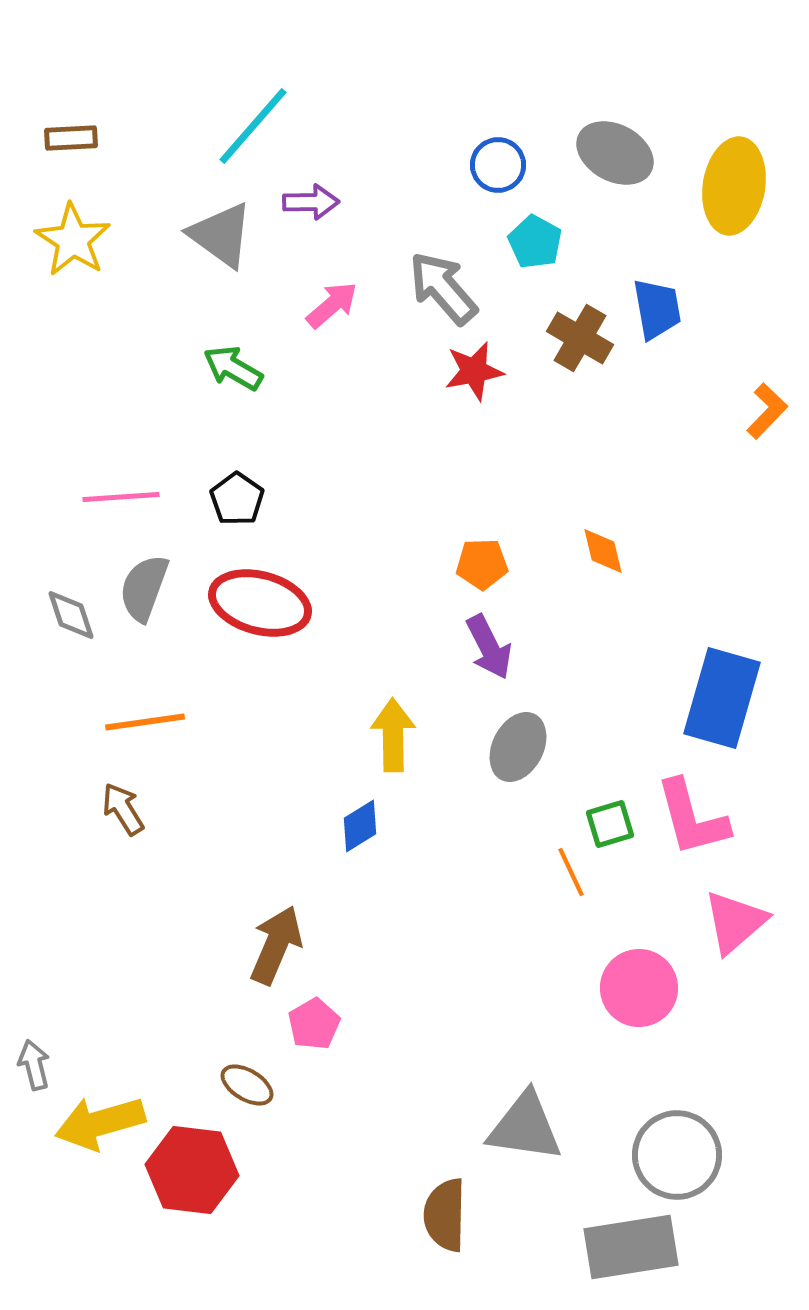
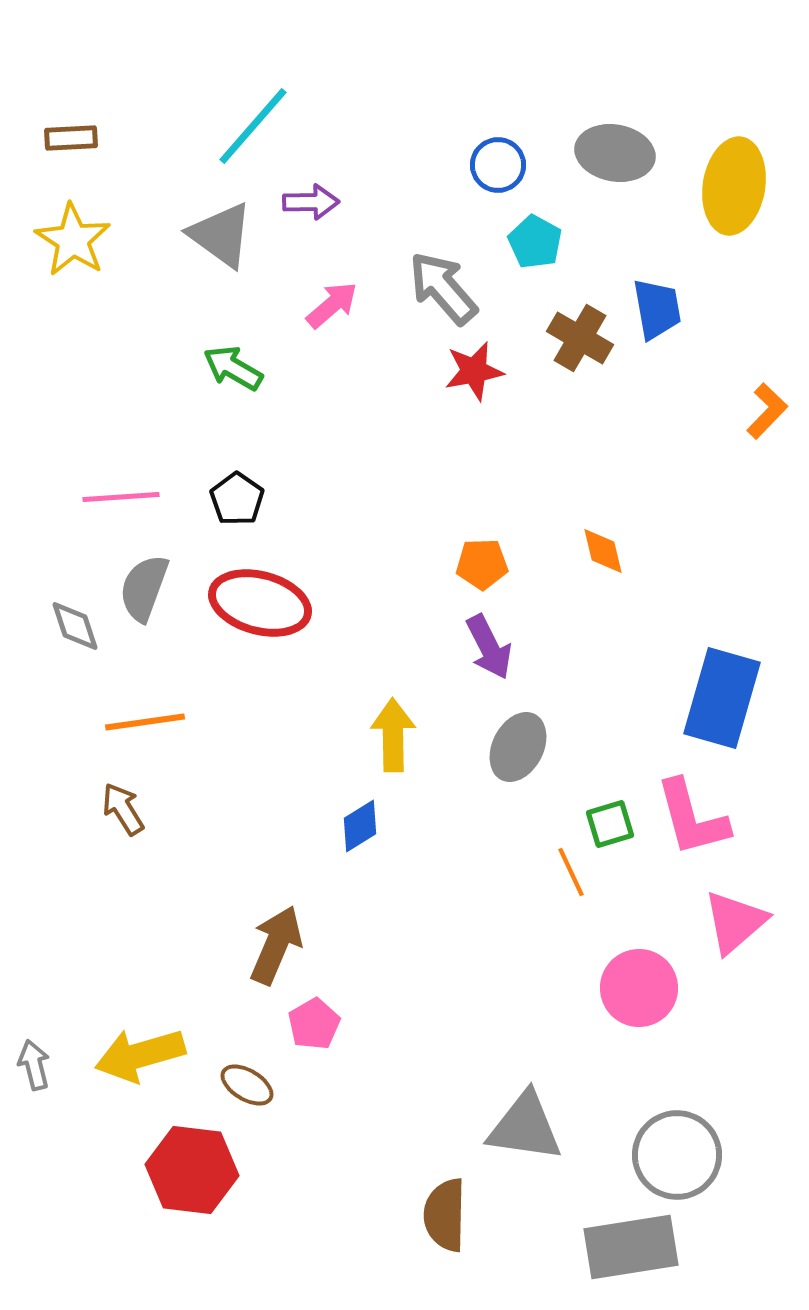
gray ellipse at (615, 153): rotated 18 degrees counterclockwise
gray diamond at (71, 615): moved 4 px right, 11 px down
yellow arrow at (100, 1123): moved 40 px right, 68 px up
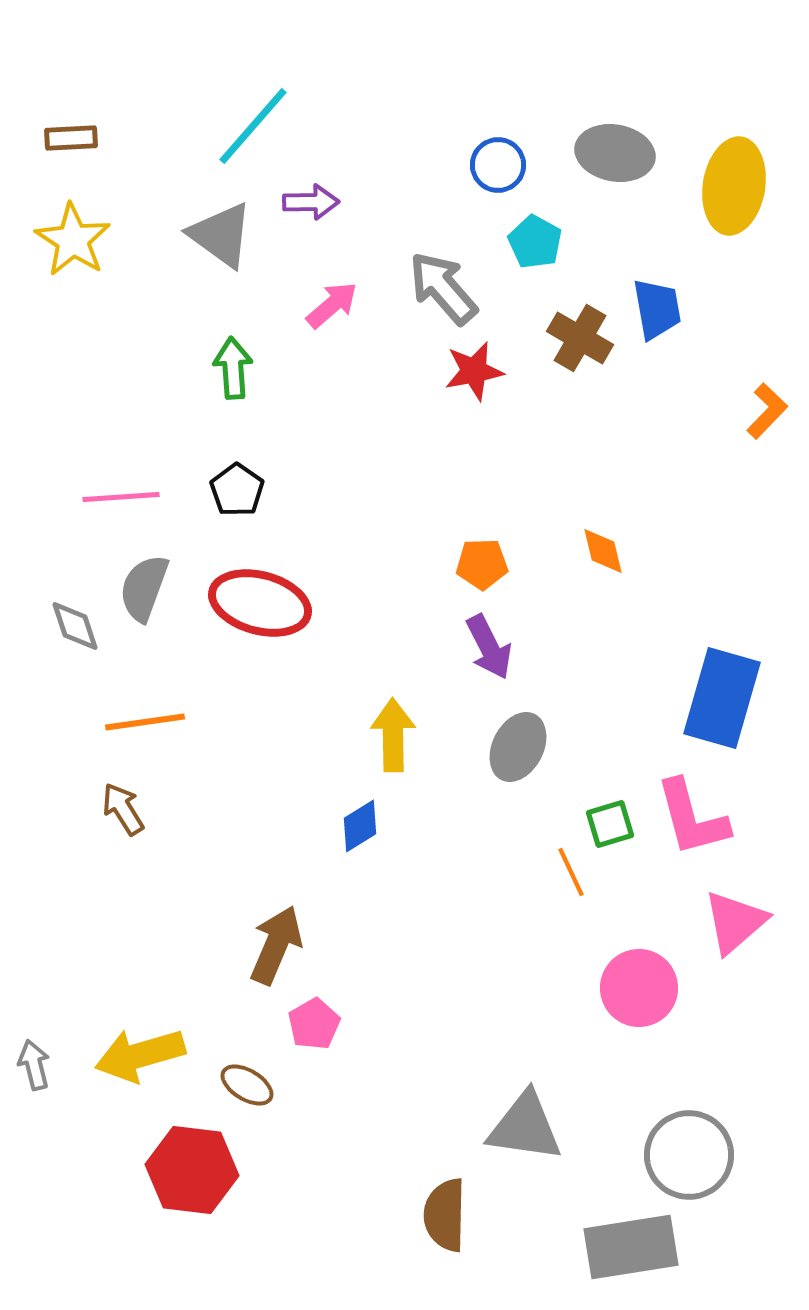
green arrow at (233, 368): rotated 56 degrees clockwise
black pentagon at (237, 499): moved 9 px up
gray circle at (677, 1155): moved 12 px right
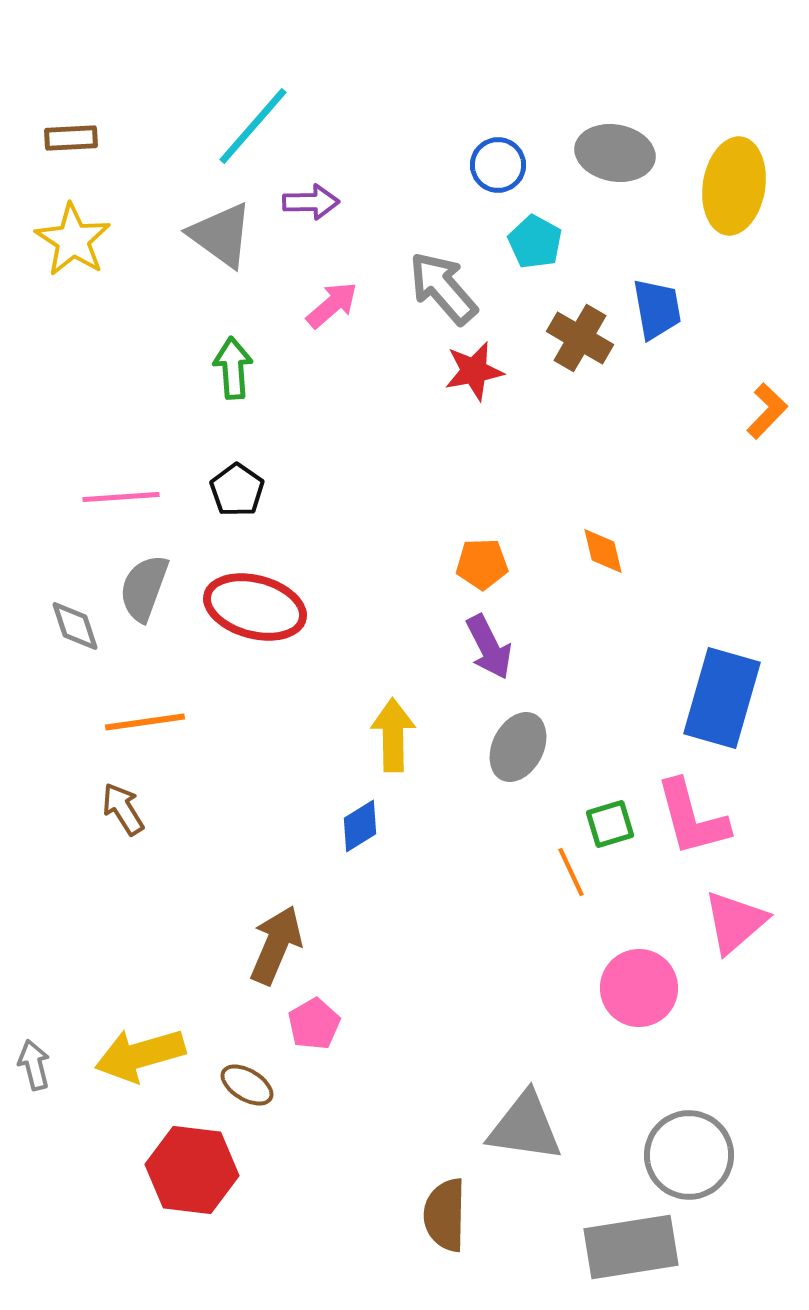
red ellipse at (260, 603): moved 5 px left, 4 px down
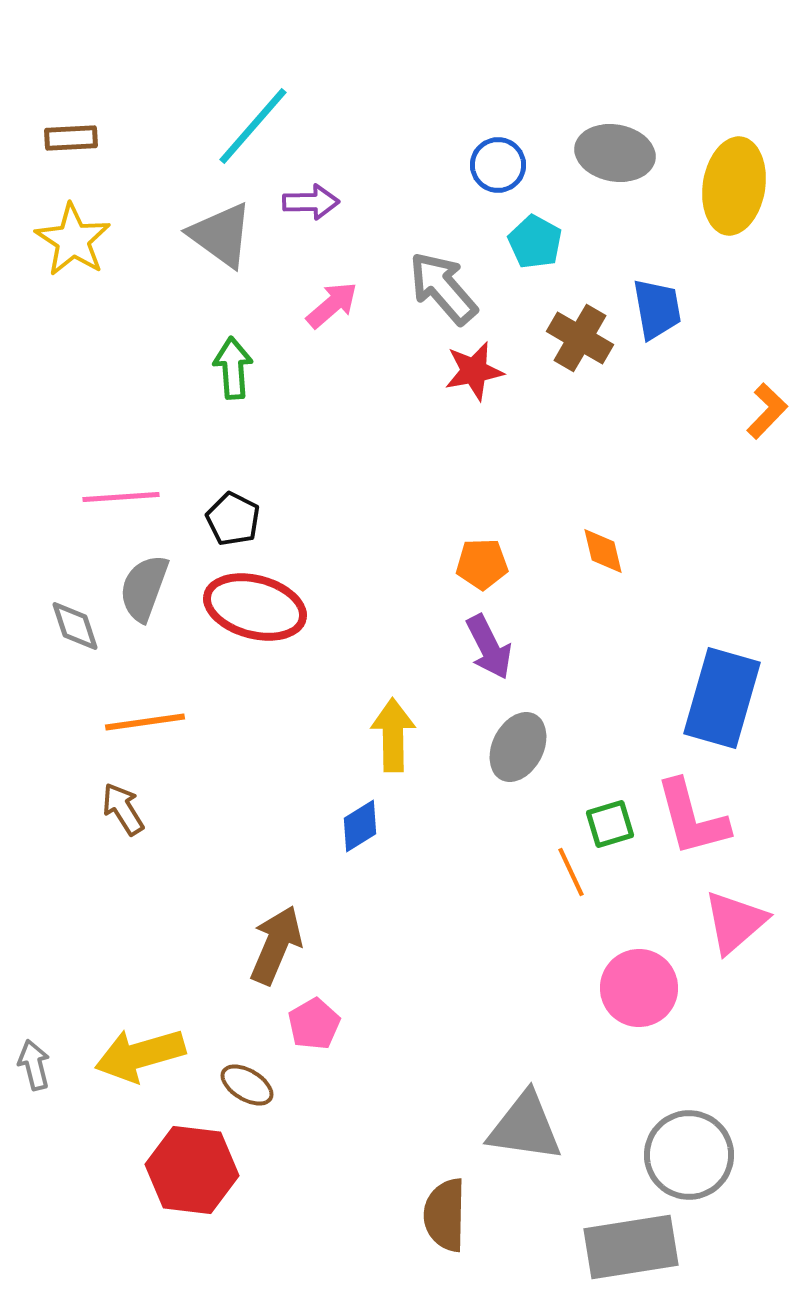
black pentagon at (237, 490): moved 4 px left, 29 px down; rotated 8 degrees counterclockwise
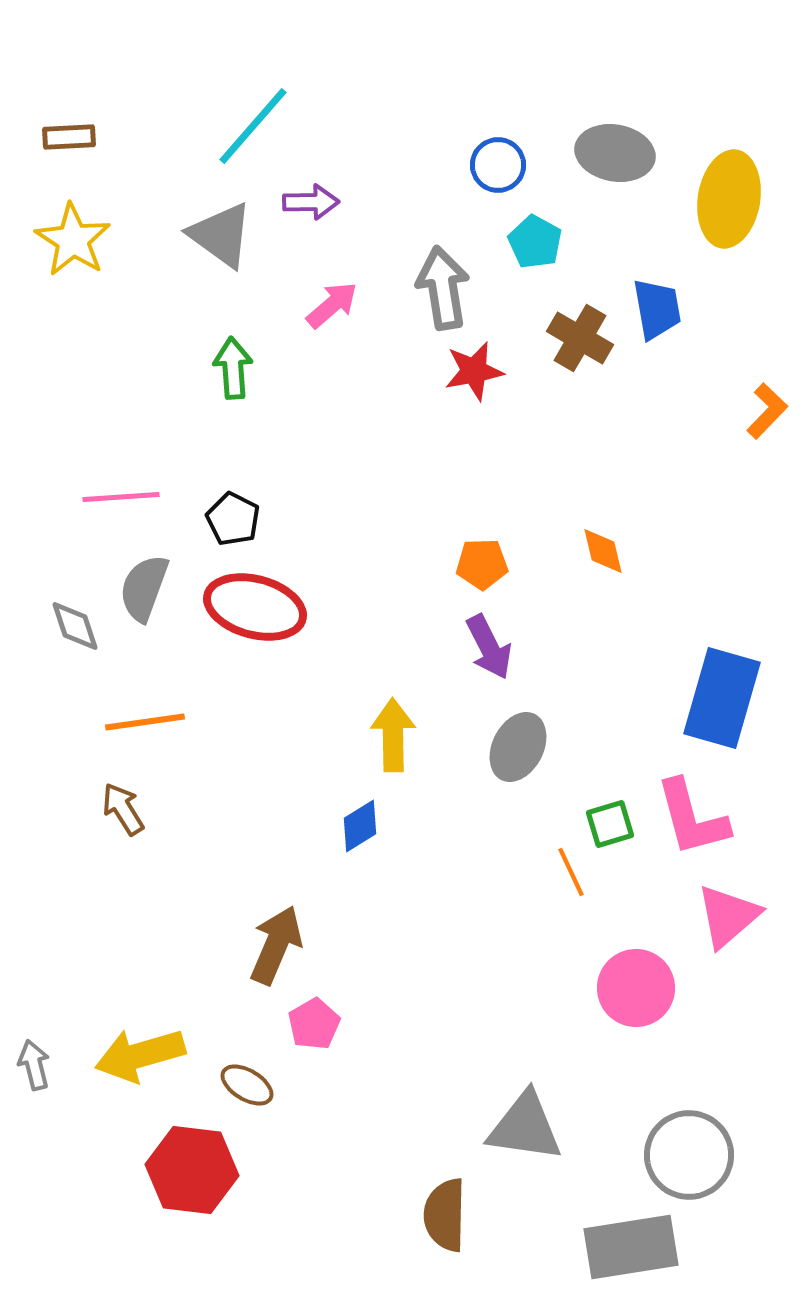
brown rectangle at (71, 138): moved 2 px left, 1 px up
yellow ellipse at (734, 186): moved 5 px left, 13 px down
gray arrow at (443, 288): rotated 32 degrees clockwise
pink triangle at (735, 922): moved 7 px left, 6 px up
pink circle at (639, 988): moved 3 px left
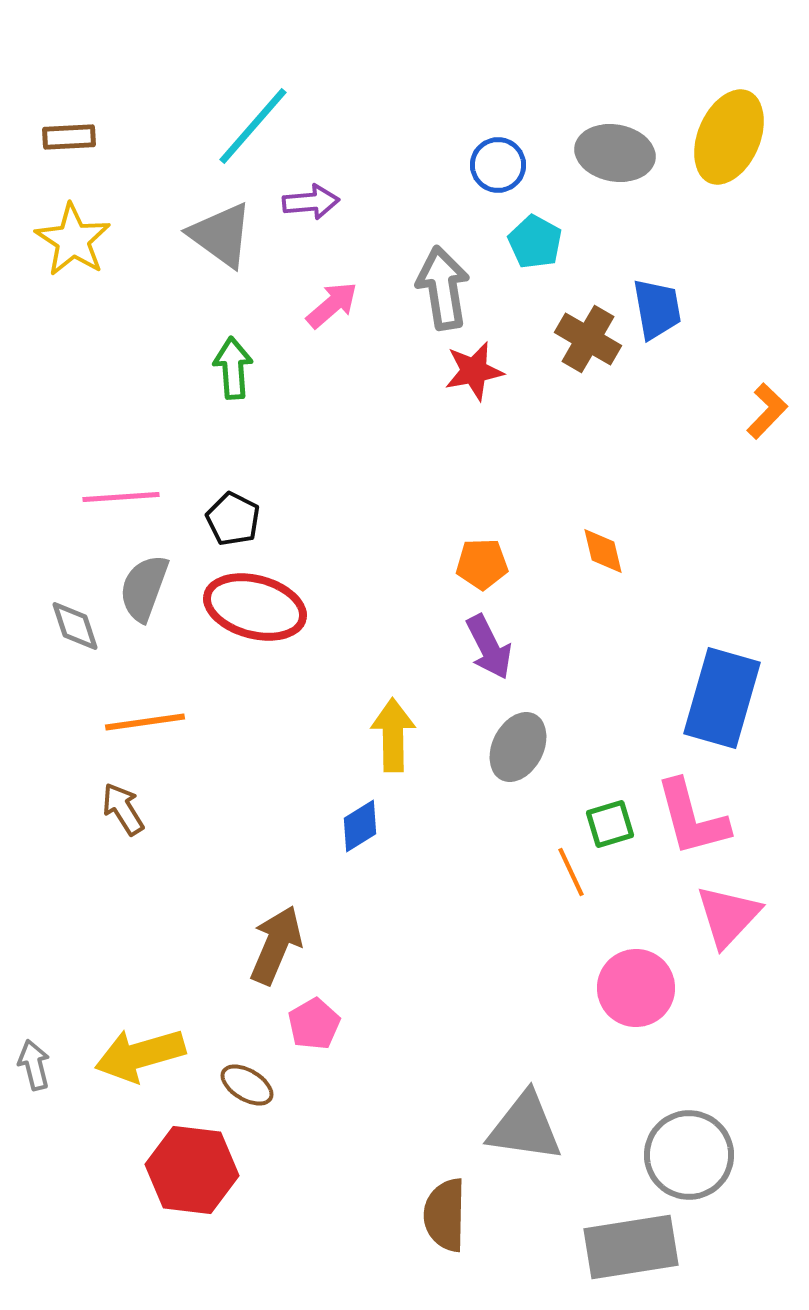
yellow ellipse at (729, 199): moved 62 px up; rotated 14 degrees clockwise
purple arrow at (311, 202): rotated 4 degrees counterclockwise
brown cross at (580, 338): moved 8 px right, 1 px down
pink triangle at (728, 916): rotated 6 degrees counterclockwise
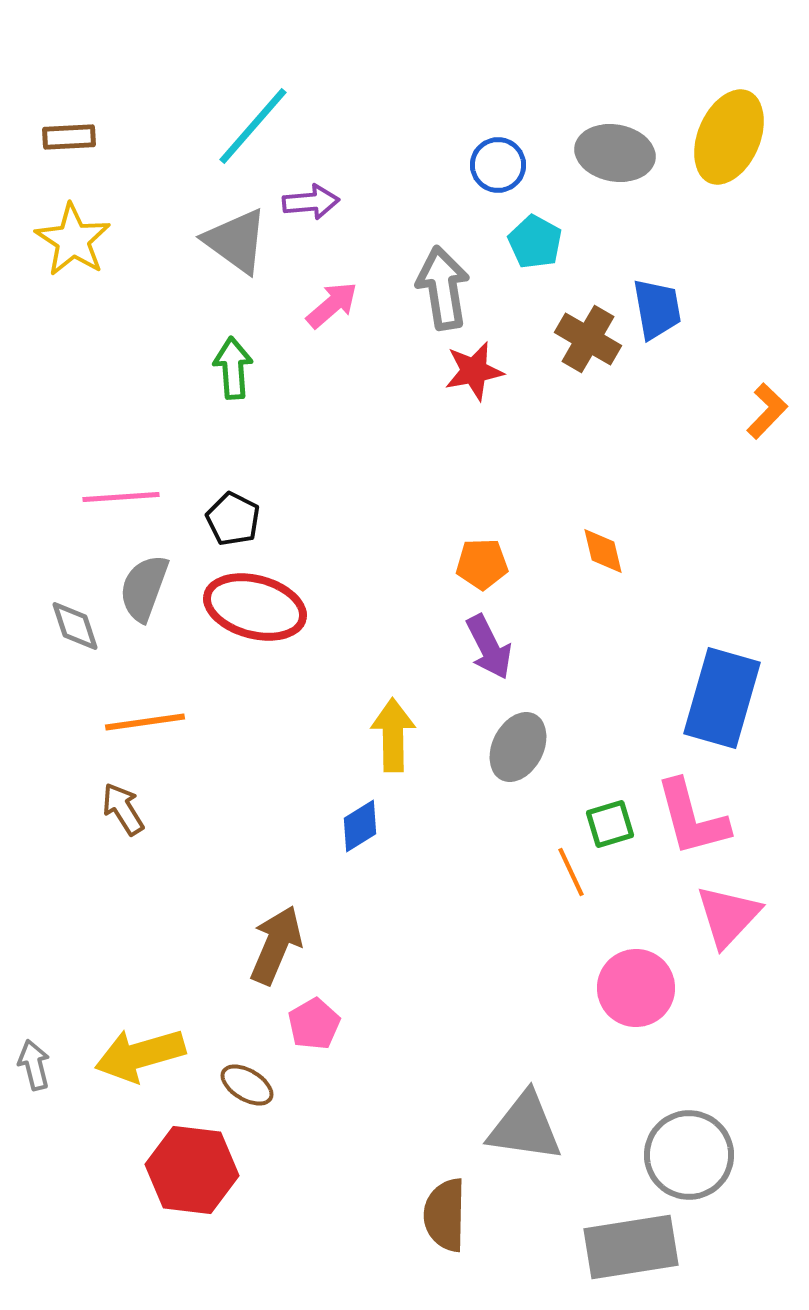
gray triangle at (221, 235): moved 15 px right, 6 px down
